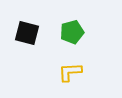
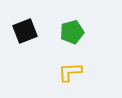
black square: moved 2 px left, 2 px up; rotated 35 degrees counterclockwise
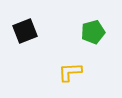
green pentagon: moved 21 px right
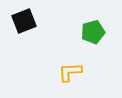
black square: moved 1 px left, 10 px up
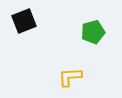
yellow L-shape: moved 5 px down
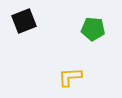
green pentagon: moved 3 px up; rotated 20 degrees clockwise
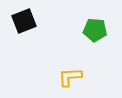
green pentagon: moved 2 px right, 1 px down
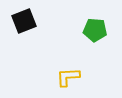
yellow L-shape: moved 2 px left
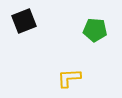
yellow L-shape: moved 1 px right, 1 px down
